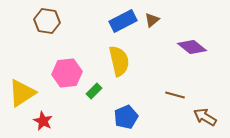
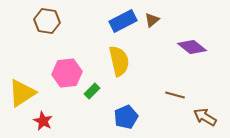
green rectangle: moved 2 px left
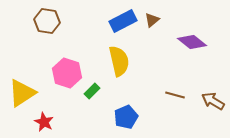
purple diamond: moved 5 px up
pink hexagon: rotated 24 degrees clockwise
brown arrow: moved 8 px right, 16 px up
red star: moved 1 px right, 1 px down
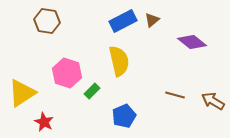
blue pentagon: moved 2 px left, 1 px up
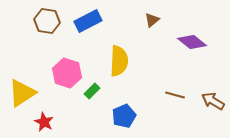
blue rectangle: moved 35 px left
yellow semicircle: rotated 16 degrees clockwise
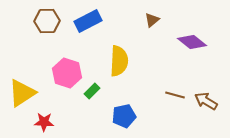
brown hexagon: rotated 10 degrees counterclockwise
brown arrow: moved 7 px left
blue pentagon: rotated 10 degrees clockwise
red star: rotated 24 degrees counterclockwise
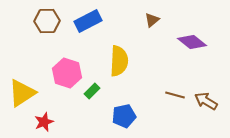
red star: rotated 24 degrees counterclockwise
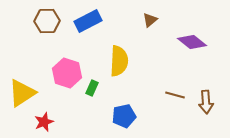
brown triangle: moved 2 px left
green rectangle: moved 3 px up; rotated 21 degrees counterclockwise
brown arrow: moved 1 px down; rotated 125 degrees counterclockwise
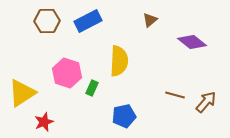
brown arrow: rotated 135 degrees counterclockwise
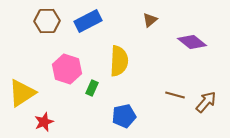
pink hexagon: moved 4 px up
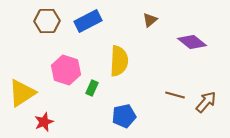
pink hexagon: moved 1 px left, 1 px down
